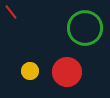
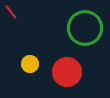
yellow circle: moved 7 px up
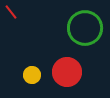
yellow circle: moved 2 px right, 11 px down
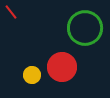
red circle: moved 5 px left, 5 px up
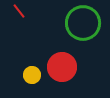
red line: moved 8 px right, 1 px up
green circle: moved 2 px left, 5 px up
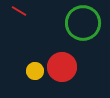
red line: rotated 21 degrees counterclockwise
yellow circle: moved 3 px right, 4 px up
